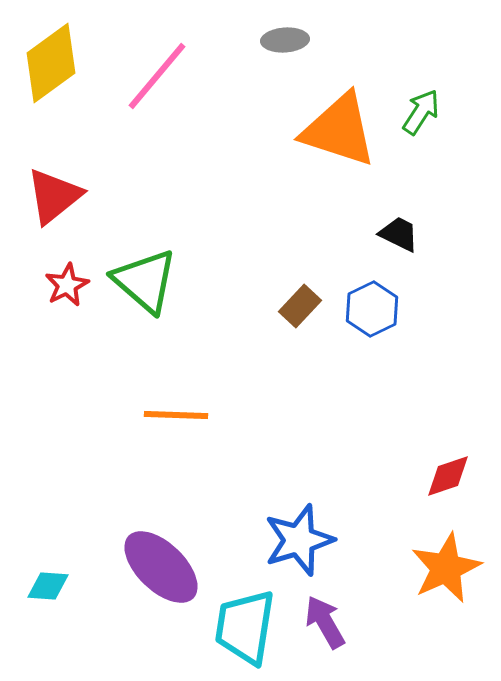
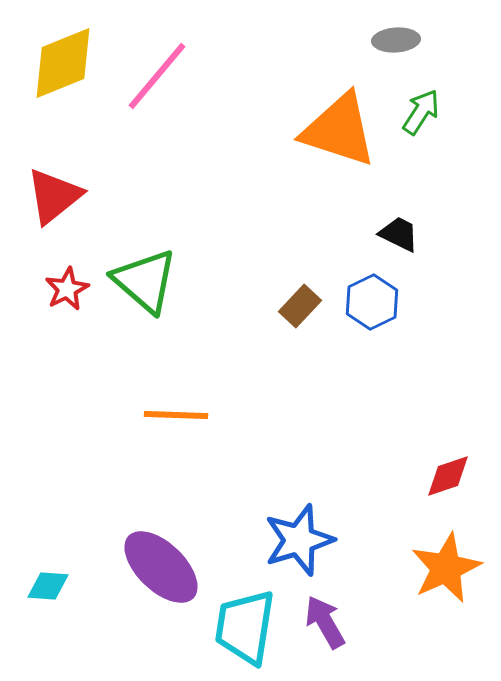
gray ellipse: moved 111 px right
yellow diamond: moved 12 px right; rotated 14 degrees clockwise
red star: moved 4 px down
blue hexagon: moved 7 px up
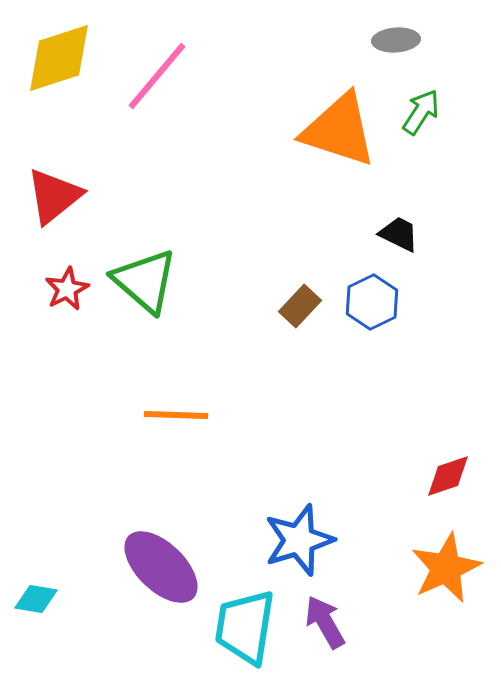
yellow diamond: moved 4 px left, 5 px up; rotated 4 degrees clockwise
cyan diamond: moved 12 px left, 13 px down; rotated 6 degrees clockwise
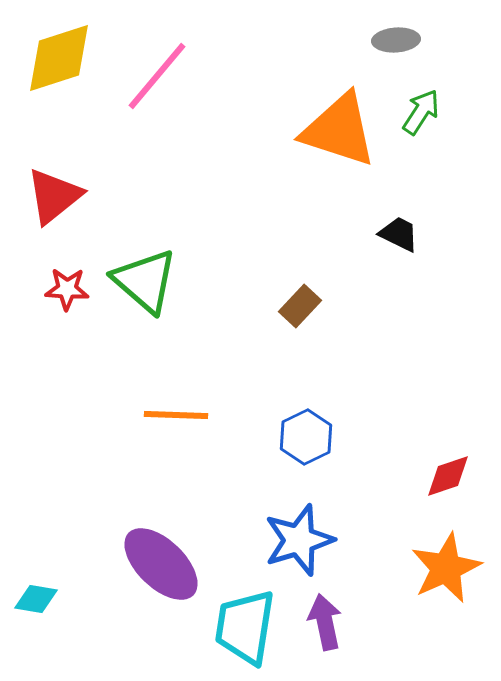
red star: rotated 30 degrees clockwise
blue hexagon: moved 66 px left, 135 px down
purple ellipse: moved 3 px up
purple arrow: rotated 18 degrees clockwise
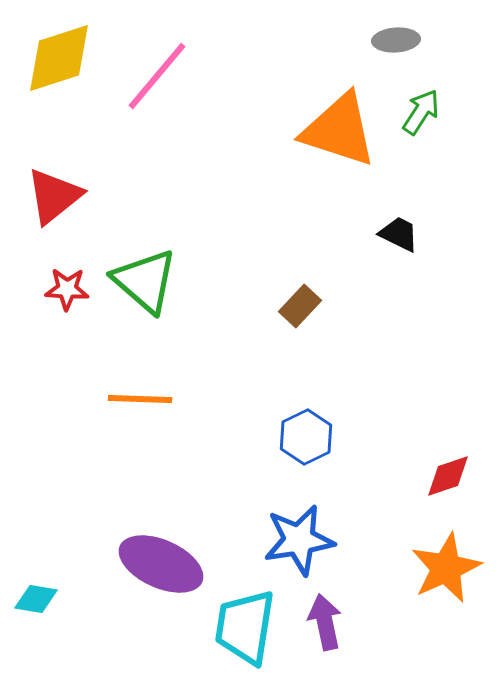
orange line: moved 36 px left, 16 px up
blue star: rotated 8 degrees clockwise
purple ellipse: rotated 20 degrees counterclockwise
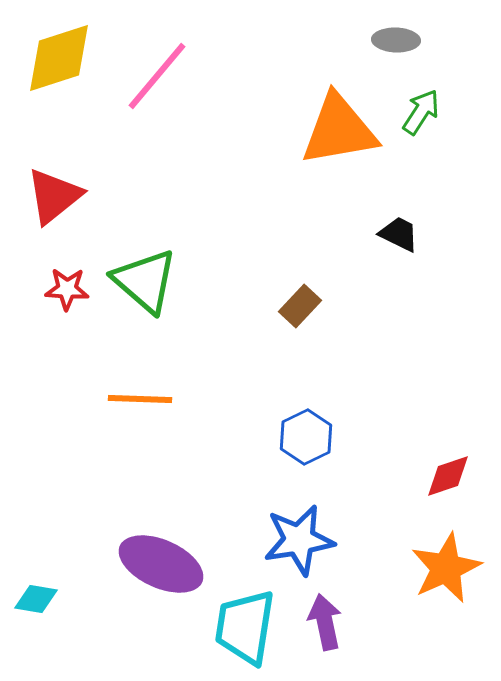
gray ellipse: rotated 6 degrees clockwise
orange triangle: rotated 28 degrees counterclockwise
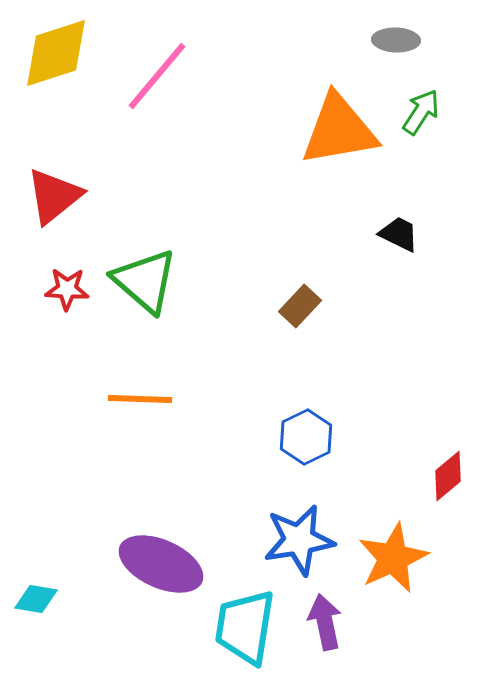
yellow diamond: moved 3 px left, 5 px up
red diamond: rotated 21 degrees counterclockwise
orange star: moved 53 px left, 10 px up
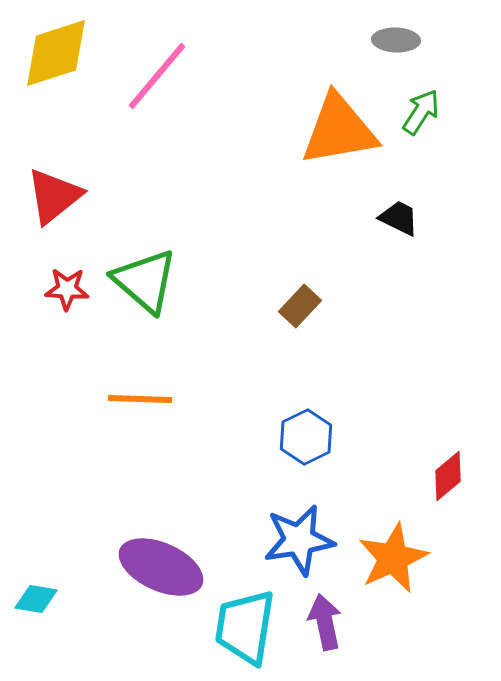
black trapezoid: moved 16 px up
purple ellipse: moved 3 px down
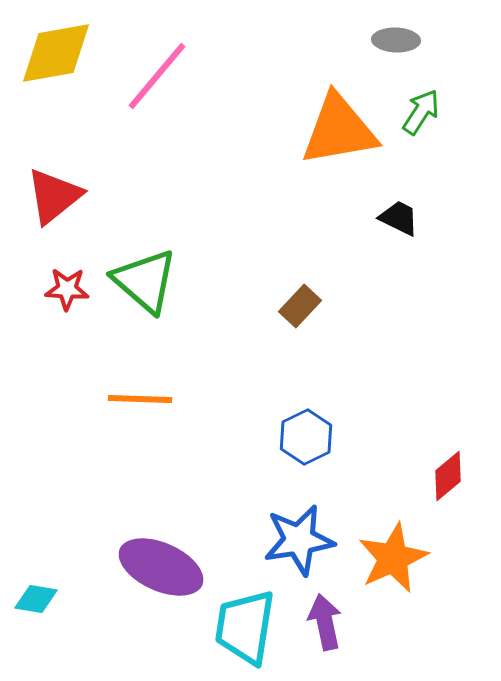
yellow diamond: rotated 8 degrees clockwise
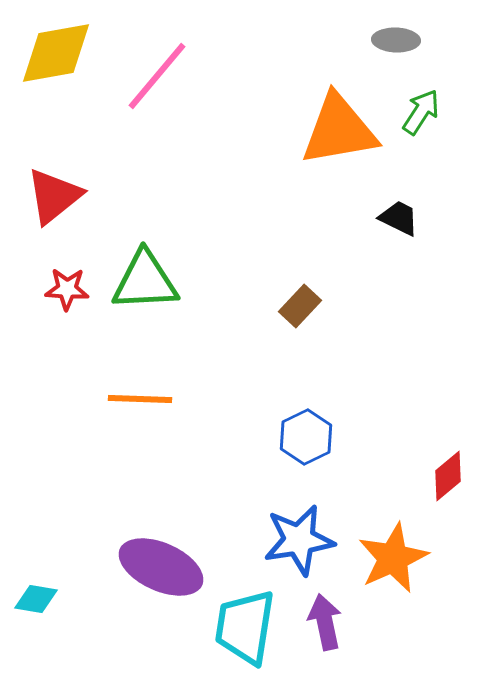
green triangle: rotated 44 degrees counterclockwise
